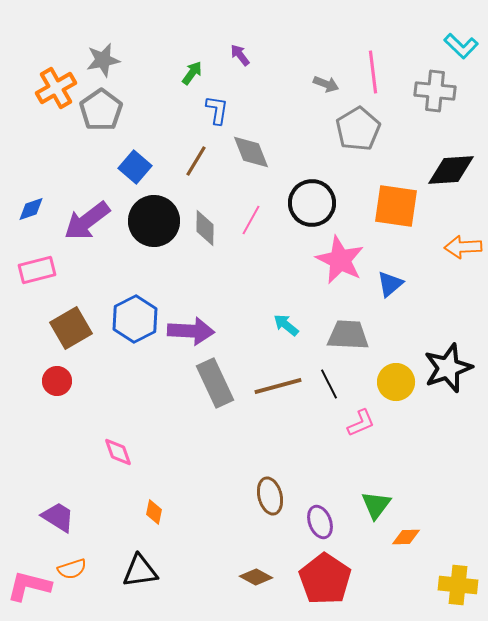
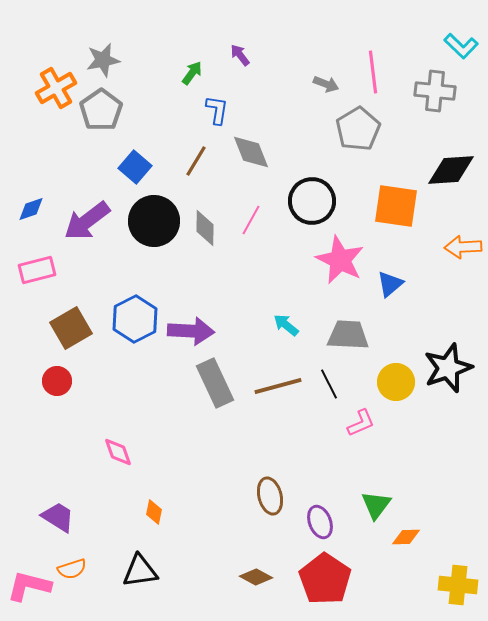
black circle at (312, 203): moved 2 px up
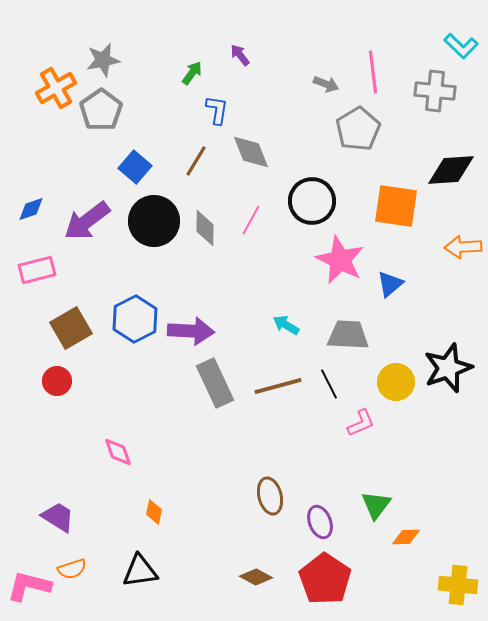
cyan arrow at (286, 325): rotated 8 degrees counterclockwise
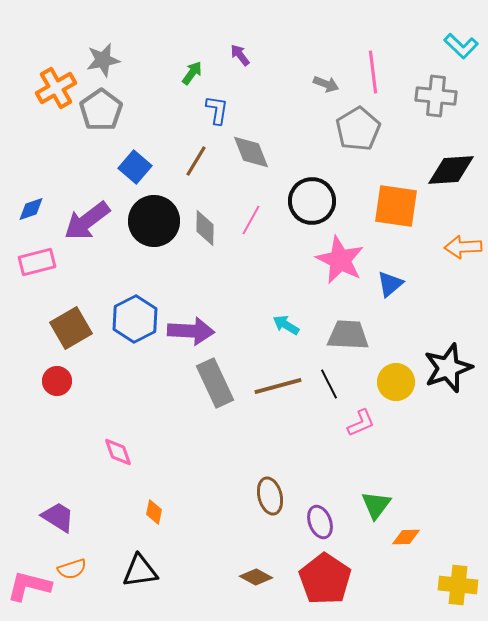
gray cross at (435, 91): moved 1 px right, 5 px down
pink rectangle at (37, 270): moved 8 px up
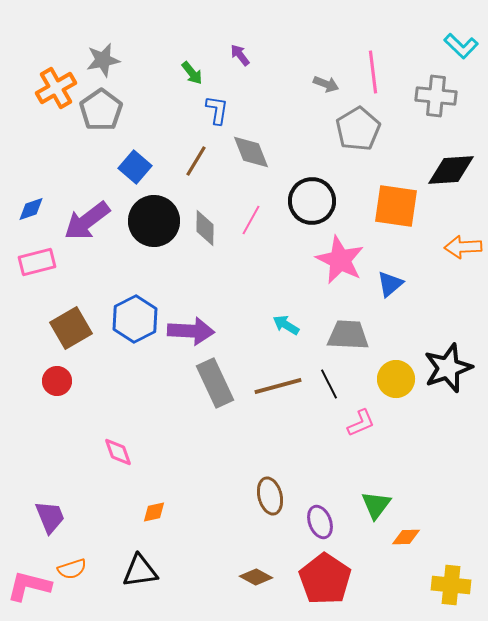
green arrow at (192, 73): rotated 105 degrees clockwise
yellow circle at (396, 382): moved 3 px up
orange diamond at (154, 512): rotated 65 degrees clockwise
purple trapezoid at (58, 517): moved 8 px left; rotated 36 degrees clockwise
yellow cross at (458, 585): moved 7 px left
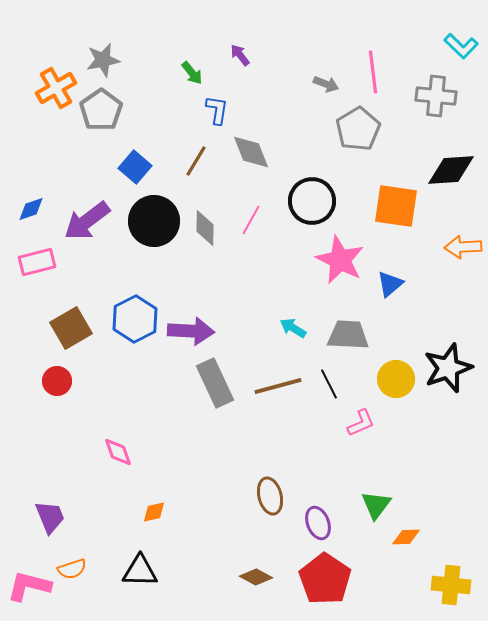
cyan arrow at (286, 325): moved 7 px right, 3 px down
purple ellipse at (320, 522): moved 2 px left, 1 px down
black triangle at (140, 571): rotated 9 degrees clockwise
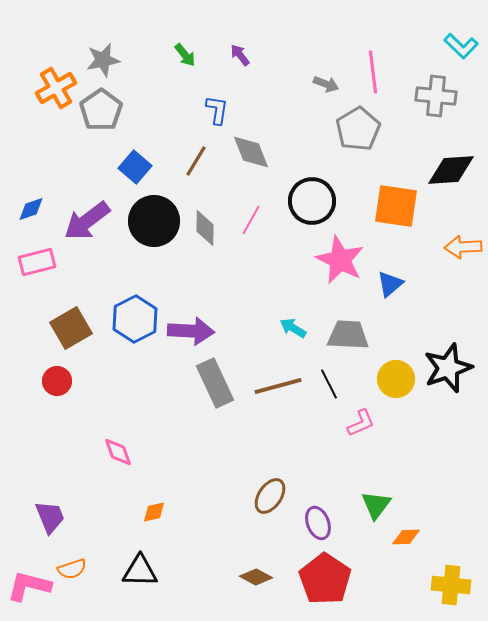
green arrow at (192, 73): moved 7 px left, 18 px up
brown ellipse at (270, 496): rotated 48 degrees clockwise
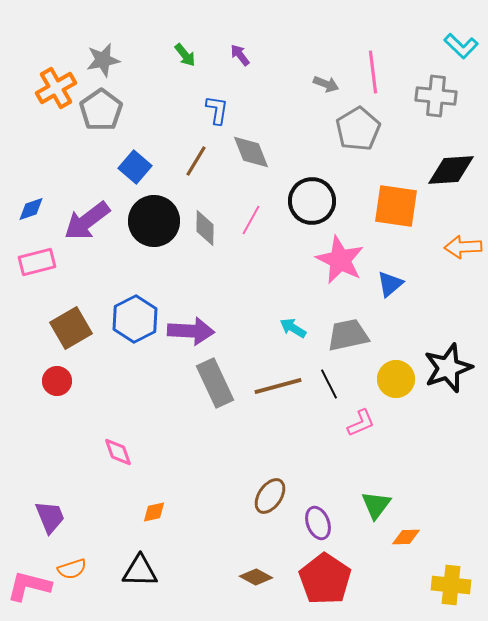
gray trapezoid at (348, 335): rotated 15 degrees counterclockwise
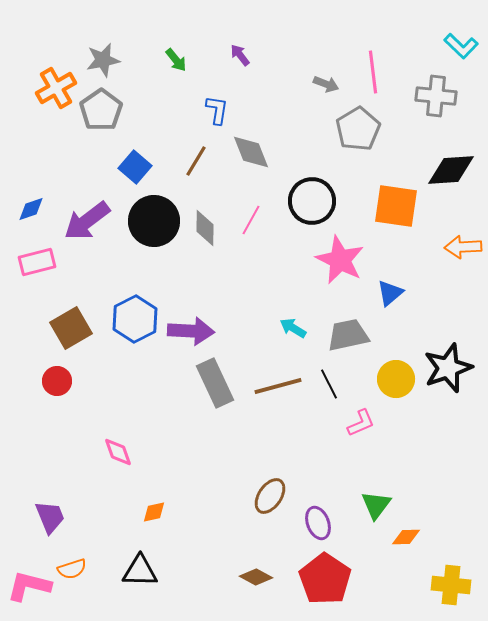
green arrow at (185, 55): moved 9 px left, 5 px down
blue triangle at (390, 284): moved 9 px down
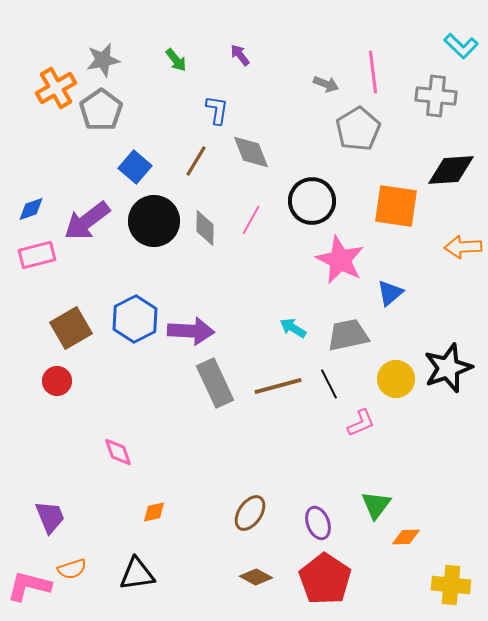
pink rectangle at (37, 262): moved 7 px up
brown ellipse at (270, 496): moved 20 px left, 17 px down
black triangle at (140, 571): moved 3 px left, 3 px down; rotated 9 degrees counterclockwise
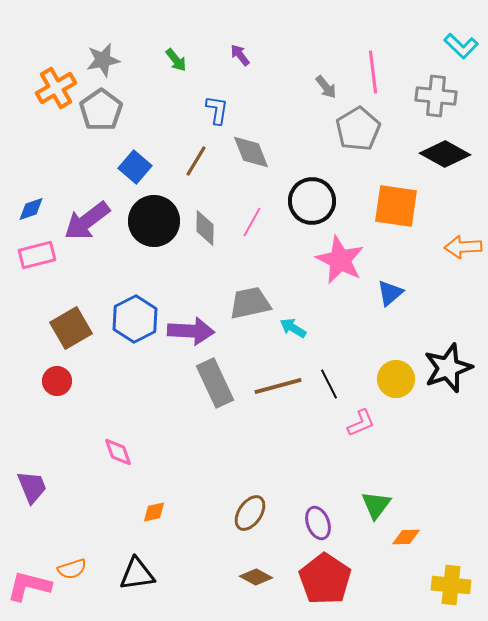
gray arrow at (326, 84): moved 3 px down; rotated 30 degrees clockwise
black diamond at (451, 170): moved 6 px left, 16 px up; rotated 33 degrees clockwise
pink line at (251, 220): moved 1 px right, 2 px down
gray trapezoid at (348, 335): moved 98 px left, 32 px up
purple trapezoid at (50, 517): moved 18 px left, 30 px up
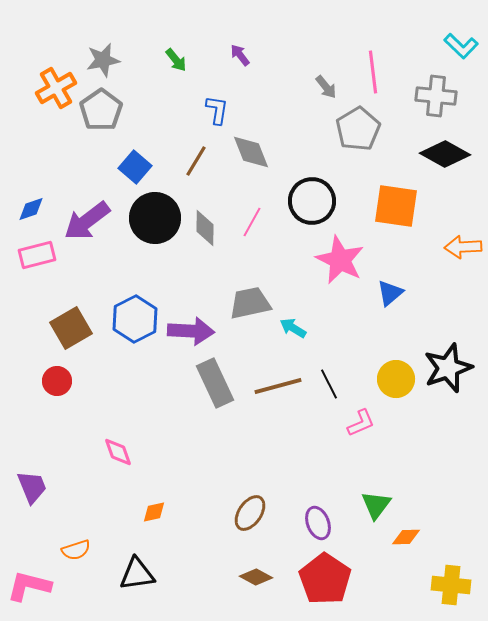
black circle at (154, 221): moved 1 px right, 3 px up
orange semicircle at (72, 569): moved 4 px right, 19 px up
